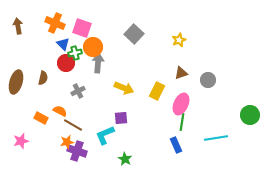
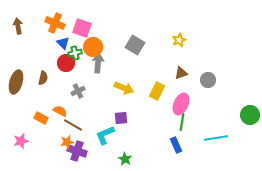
gray square: moved 1 px right, 11 px down; rotated 12 degrees counterclockwise
blue triangle: moved 1 px up
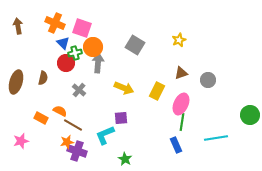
gray cross: moved 1 px right, 1 px up; rotated 24 degrees counterclockwise
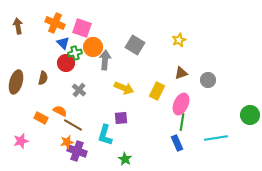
gray arrow: moved 7 px right, 3 px up
cyan L-shape: rotated 50 degrees counterclockwise
blue rectangle: moved 1 px right, 2 px up
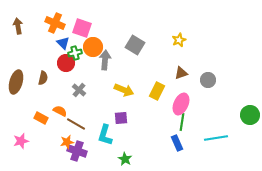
yellow arrow: moved 2 px down
brown line: moved 3 px right, 1 px up
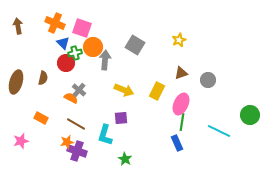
orange semicircle: moved 11 px right, 13 px up
cyan line: moved 3 px right, 7 px up; rotated 35 degrees clockwise
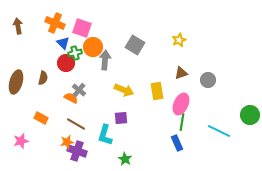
yellow rectangle: rotated 36 degrees counterclockwise
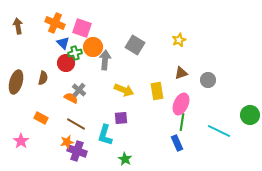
pink star: rotated 21 degrees counterclockwise
